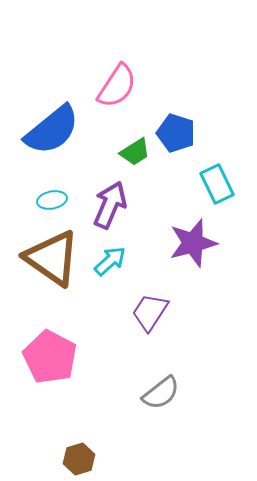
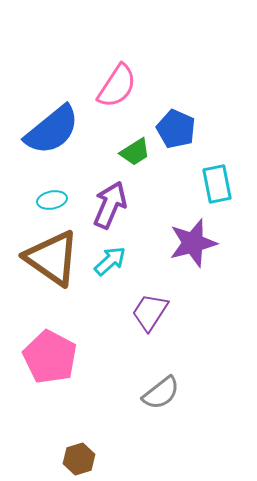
blue pentagon: moved 4 px up; rotated 6 degrees clockwise
cyan rectangle: rotated 15 degrees clockwise
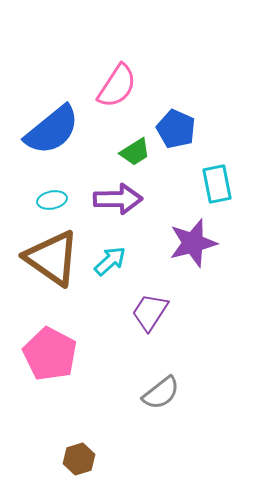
purple arrow: moved 8 px right, 6 px up; rotated 66 degrees clockwise
pink pentagon: moved 3 px up
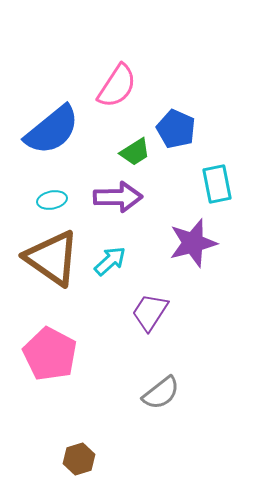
purple arrow: moved 2 px up
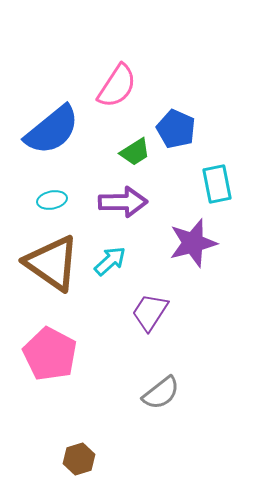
purple arrow: moved 5 px right, 5 px down
brown triangle: moved 5 px down
